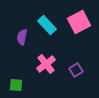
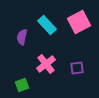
purple square: moved 1 px right, 2 px up; rotated 24 degrees clockwise
green square: moved 6 px right; rotated 24 degrees counterclockwise
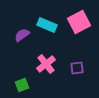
cyan rectangle: rotated 24 degrees counterclockwise
purple semicircle: moved 2 px up; rotated 42 degrees clockwise
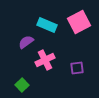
purple semicircle: moved 4 px right, 7 px down
pink cross: moved 1 px left, 4 px up; rotated 12 degrees clockwise
green square: rotated 24 degrees counterclockwise
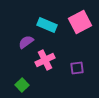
pink square: moved 1 px right
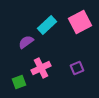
cyan rectangle: rotated 66 degrees counterclockwise
pink cross: moved 4 px left, 8 px down
purple square: rotated 16 degrees counterclockwise
green square: moved 3 px left, 3 px up; rotated 24 degrees clockwise
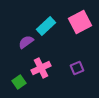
cyan rectangle: moved 1 px left, 1 px down
green square: rotated 16 degrees counterclockwise
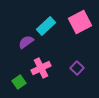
purple square: rotated 24 degrees counterclockwise
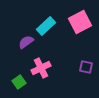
purple square: moved 9 px right, 1 px up; rotated 32 degrees counterclockwise
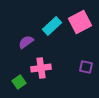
cyan rectangle: moved 6 px right
pink cross: rotated 18 degrees clockwise
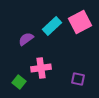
purple semicircle: moved 3 px up
purple square: moved 8 px left, 12 px down
green square: rotated 16 degrees counterclockwise
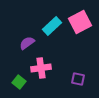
purple semicircle: moved 1 px right, 4 px down
